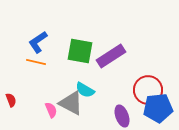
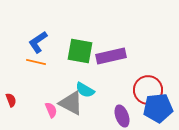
purple rectangle: rotated 20 degrees clockwise
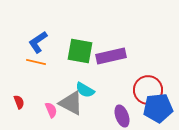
red semicircle: moved 8 px right, 2 px down
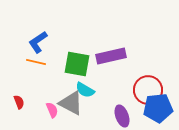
green square: moved 3 px left, 13 px down
pink semicircle: moved 1 px right
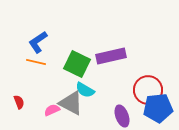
green square: rotated 16 degrees clockwise
pink semicircle: rotated 91 degrees counterclockwise
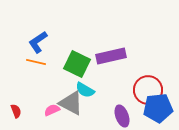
red semicircle: moved 3 px left, 9 px down
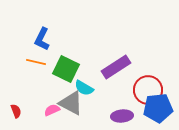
blue L-shape: moved 4 px right, 3 px up; rotated 30 degrees counterclockwise
purple rectangle: moved 5 px right, 11 px down; rotated 20 degrees counterclockwise
green square: moved 11 px left, 5 px down
cyan semicircle: moved 1 px left, 2 px up
purple ellipse: rotated 75 degrees counterclockwise
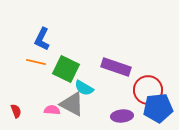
purple rectangle: rotated 52 degrees clockwise
gray triangle: moved 1 px right, 1 px down
pink semicircle: rotated 28 degrees clockwise
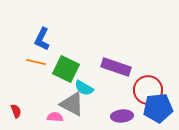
pink semicircle: moved 3 px right, 7 px down
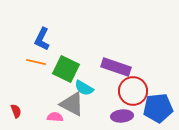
red circle: moved 15 px left, 1 px down
